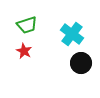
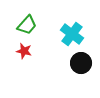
green trapezoid: rotated 30 degrees counterclockwise
red star: rotated 14 degrees counterclockwise
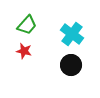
black circle: moved 10 px left, 2 px down
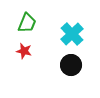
green trapezoid: moved 2 px up; rotated 20 degrees counterclockwise
cyan cross: rotated 10 degrees clockwise
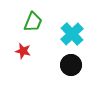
green trapezoid: moved 6 px right, 1 px up
red star: moved 1 px left
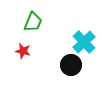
cyan cross: moved 12 px right, 8 px down
